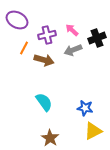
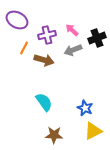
blue star: rotated 14 degrees clockwise
brown star: moved 4 px right, 3 px up; rotated 30 degrees counterclockwise
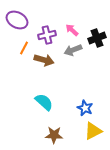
cyan semicircle: rotated 12 degrees counterclockwise
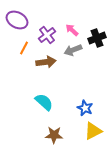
purple cross: rotated 24 degrees counterclockwise
brown arrow: moved 2 px right, 2 px down; rotated 24 degrees counterclockwise
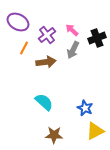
purple ellipse: moved 1 px right, 2 px down
gray arrow: rotated 42 degrees counterclockwise
yellow triangle: moved 2 px right
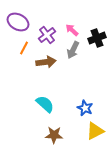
cyan semicircle: moved 1 px right, 2 px down
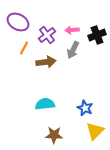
pink arrow: rotated 48 degrees counterclockwise
black cross: moved 3 px up
cyan semicircle: rotated 48 degrees counterclockwise
yellow triangle: rotated 18 degrees counterclockwise
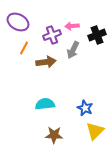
pink arrow: moved 4 px up
purple cross: moved 5 px right; rotated 18 degrees clockwise
